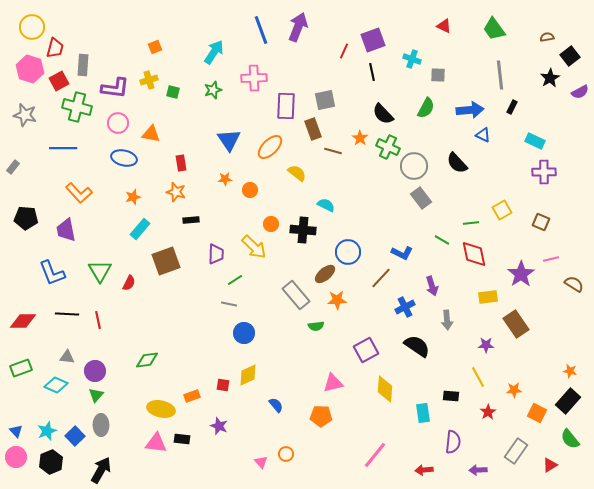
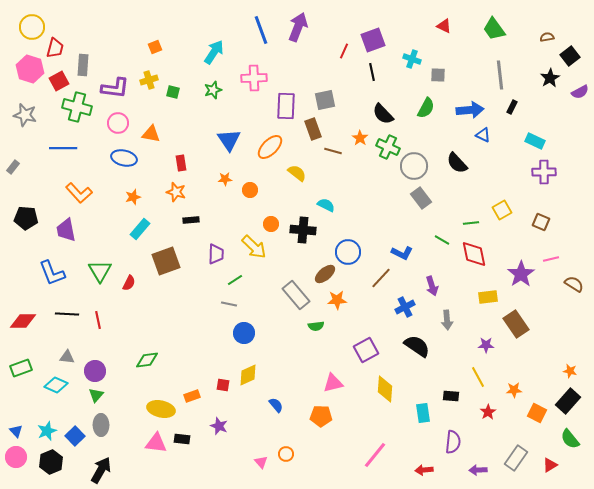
gray rectangle at (516, 451): moved 7 px down
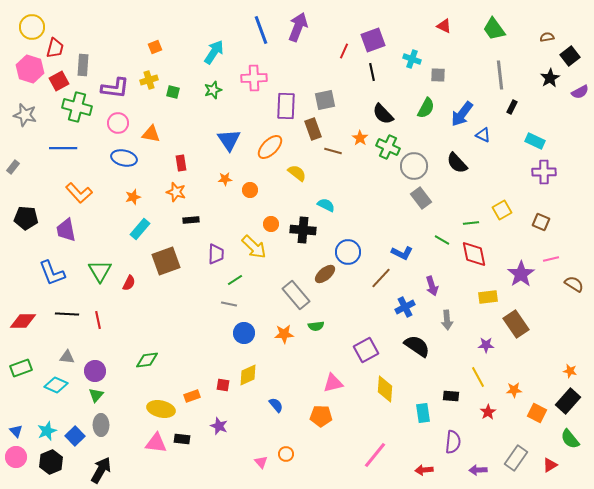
blue arrow at (470, 110): moved 8 px left, 4 px down; rotated 132 degrees clockwise
orange star at (337, 300): moved 53 px left, 34 px down
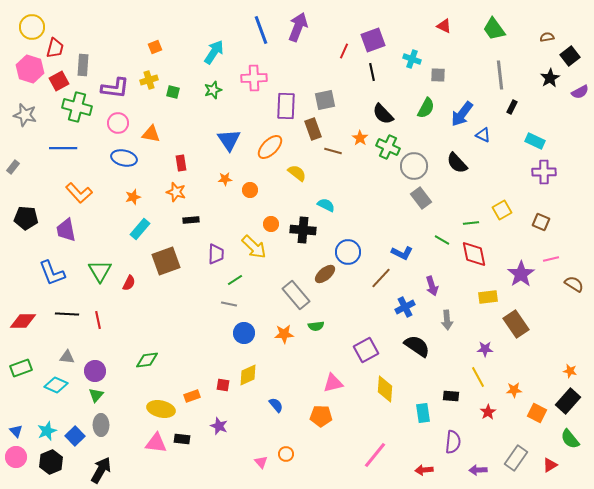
purple star at (486, 345): moved 1 px left, 4 px down
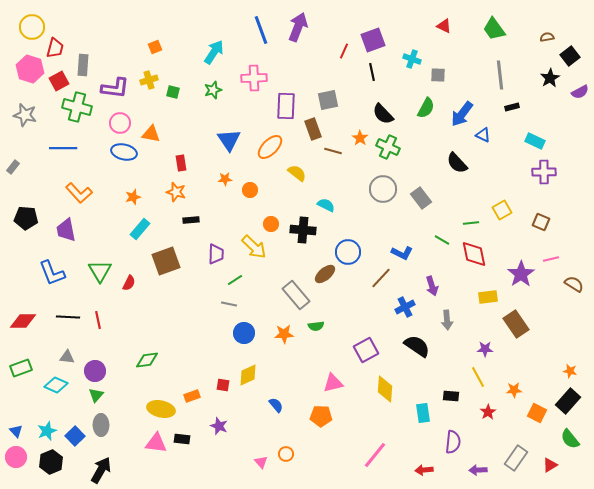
gray square at (325, 100): moved 3 px right
black rectangle at (512, 107): rotated 48 degrees clockwise
pink circle at (118, 123): moved 2 px right
blue ellipse at (124, 158): moved 6 px up
gray circle at (414, 166): moved 31 px left, 23 px down
black line at (67, 314): moved 1 px right, 3 px down
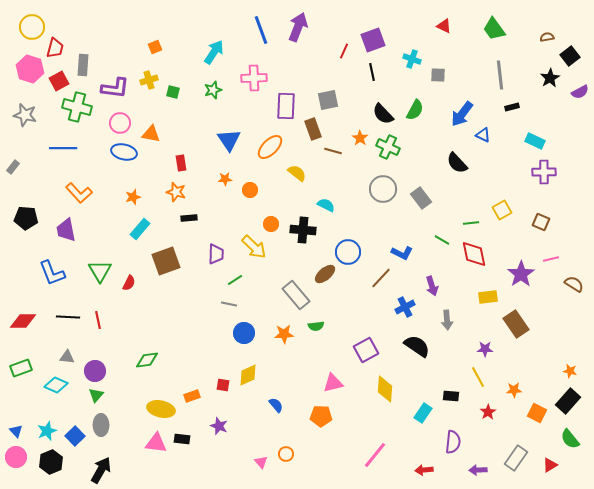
green semicircle at (426, 108): moved 11 px left, 2 px down
black rectangle at (191, 220): moved 2 px left, 2 px up
cyan rectangle at (423, 413): rotated 42 degrees clockwise
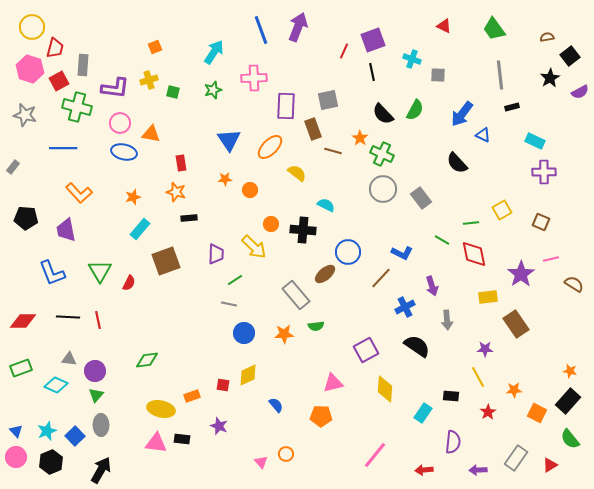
green cross at (388, 147): moved 6 px left, 7 px down
gray triangle at (67, 357): moved 2 px right, 2 px down
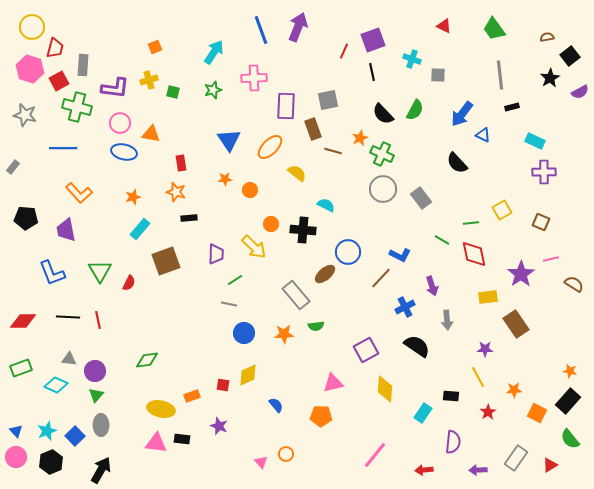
orange star at (360, 138): rotated 14 degrees clockwise
blue L-shape at (402, 253): moved 2 px left, 2 px down
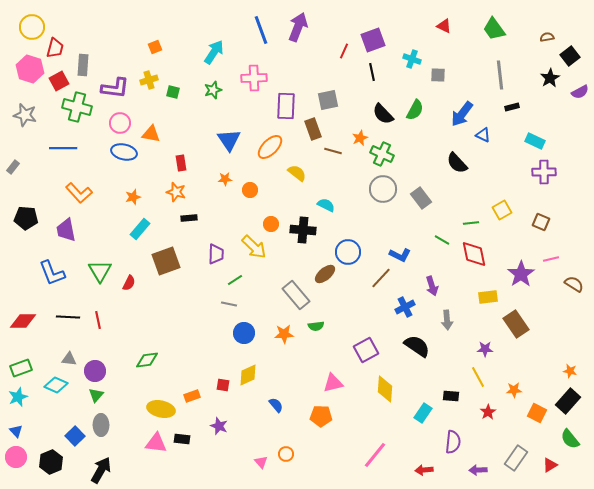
cyan star at (47, 431): moved 29 px left, 34 px up
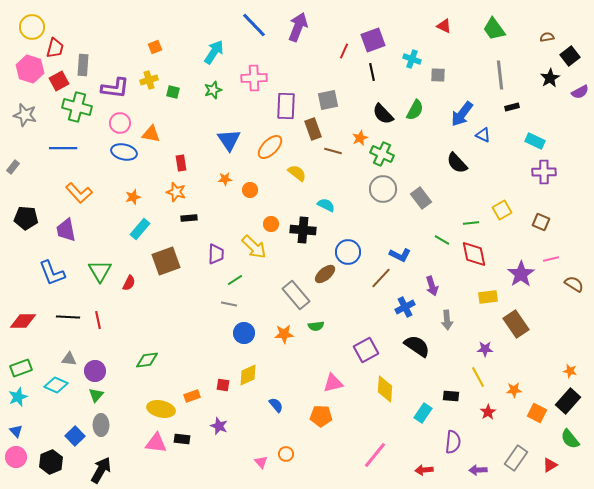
blue line at (261, 30): moved 7 px left, 5 px up; rotated 24 degrees counterclockwise
